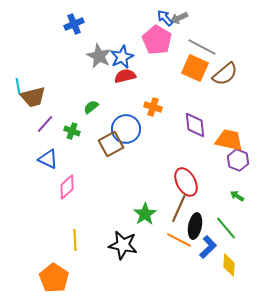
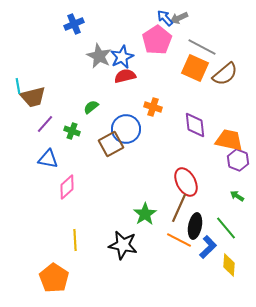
pink pentagon: rotated 8 degrees clockwise
blue triangle: rotated 15 degrees counterclockwise
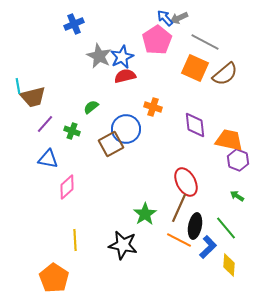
gray line: moved 3 px right, 5 px up
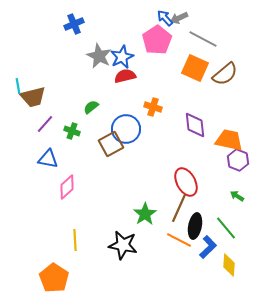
gray line: moved 2 px left, 3 px up
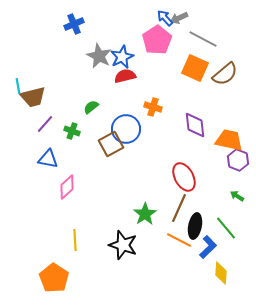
red ellipse: moved 2 px left, 5 px up
black star: rotated 8 degrees clockwise
yellow diamond: moved 8 px left, 8 px down
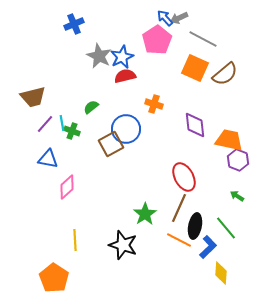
cyan line: moved 44 px right, 37 px down
orange cross: moved 1 px right, 3 px up
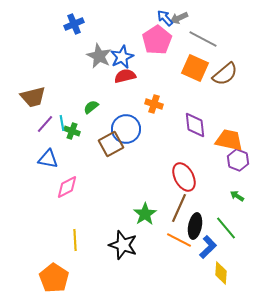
pink diamond: rotated 15 degrees clockwise
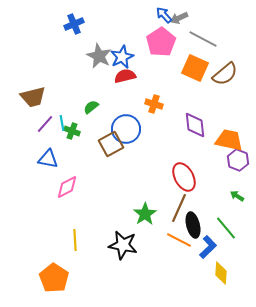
blue arrow: moved 1 px left, 3 px up
pink pentagon: moved 4 px right, 2 px down
black ellipse: moved 2 px left, 1 px up; rotated 25 degrees counterclockwise
black star: rotated 8 degrees counterclockwise
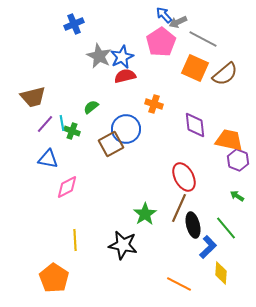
gray arrow: moved 1 px left, 4 px down
orange line: moved 44 px down
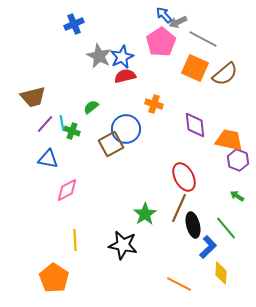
pink diamond: moved 3 px down
